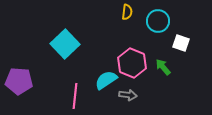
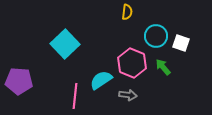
cyan circle: moved 2 px left, 15 px down
cyan semicircle: moved 5 px left
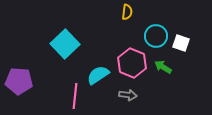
green arrow: rotated 18 degrees counterclockwise
cyan semicircle: moved 3 px left, 5 px up
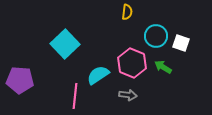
purple pentagon: moved 1 px right, 1 px up
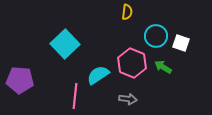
gray arrow: moved 4 px down
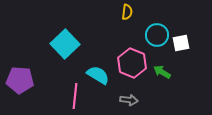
cyan circle: moved 1 px right, 1 px up
white square: rotated 30 degrees counterclockwise
green arrow: moved 1 px left, 5 px down
cyan semicircle: rotated 65 degrees clockwise
gray arrow: moved 1 px right, 1 px down
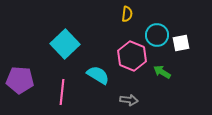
yellow semicircle: moved 2 px down
pink hexagon: moved 7 px up
pink line: moved 13 px left, 4 px up
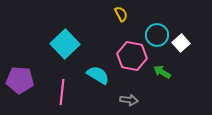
yellow semicircle: moved 6 px left; rotated 35 degrees counterclockwise
white square: rotated 30 degrees counterclockwise
pink hexagon: rotated 12 degrees counterclockwise
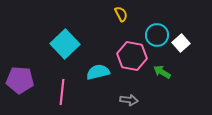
cyan semicircle: moved 3 px up; rotated 45 degrees counterclockwise
